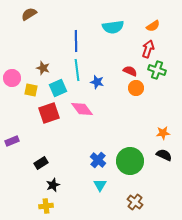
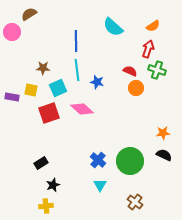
cyan semicircle: rotated 50 degrees clockwise
brown star: rotated 16 degrees counterclockwise
pink circle: moved 46 px up
pink diamond: rotated 10 degrees counterclockwise
purple rectangle: moved 44 px up; rotated 32 degrees clockwise
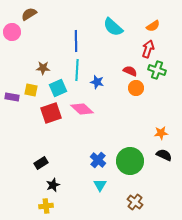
cyan line: rotated 10 degrees clockwise
red square: moved 2 px right
orange star: moved 2 px left
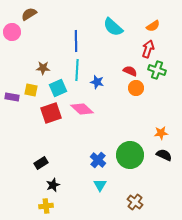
green circle: moved 6 px up
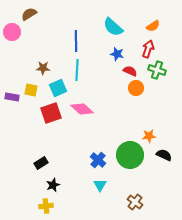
blue star: moved 20 px right, 28 px up
orange star: moved 12 px left, 3 px down
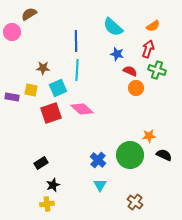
yellow cross: moved 1 px right, 2 px up
